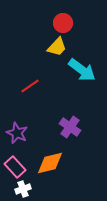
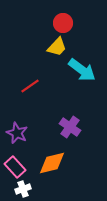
orange diamond: moved 2 px right
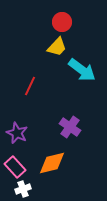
red circle: moved 1 px left, 1 px up
red line: rotated 30 degrees counterclockwise
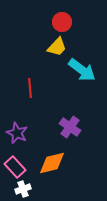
red line: moved 2 px down; rotated 30 degrees counterclockwise
